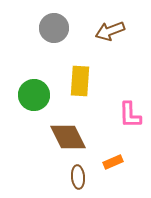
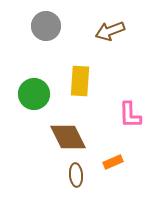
gray circle: moved 8 px left, 2 px up
green circle: moved 1 px up
brown ellipse: moved 2 px left, 2 px up
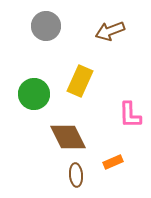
yellow rectangle: rotated 20 degrees clockwise
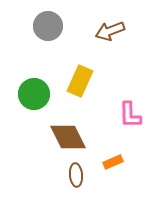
gray circle: moved 2 px right
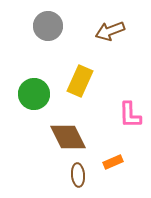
brown ellipse: moved 2 px right
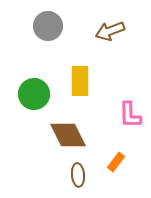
yellow rectangle: rotated 24 degrees counterclockwise
brown diamond: moved 2 px up
orange rectangle: moved 3 px right; rotated 30 degrees counterclockwise
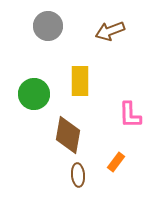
brown diamond: rotated 36 degrees clockwise
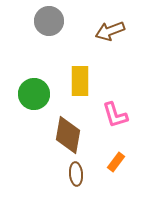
gray circle: moved 1 px right, 5 px up
pink L-shape: moved 15 px left; rotated 16 degrees counterclockwise
brown ellipse: moved 2 px left, 1 px up
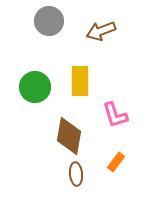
brown arrow: moved 9 px left
green circle: moved 1 px right, 7 px up
brown diamond: moved 1 px right, 1 px down
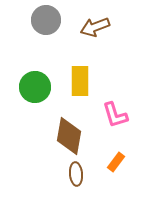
gray circle: moved 3 px left, 1 px up
brown arrow: moved 6 px left, 4 px up
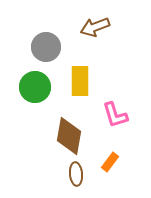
gray circle: moved 27 px down
orange rectangle: moved 6 px left
